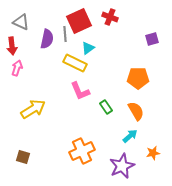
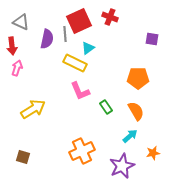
purple square: rotated 24 degrees clockwise
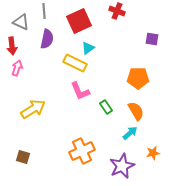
red cross: moved 7 px right, 6 px up
gray line: moved 21 px left, 23 px up
cyan arrow: moved 3 px up
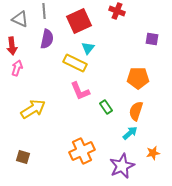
gray triangle: moved 1 px left, 3 px up
cyan triangle: rotated 16 degrees counterclockwise
orange semicircle: rotated 132 degrees counterclockwise
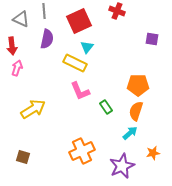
gray triangle: moved 1 px right
cyan triangle: moved 1 px left, 1 px up
orange pentagon: moved 7 px down
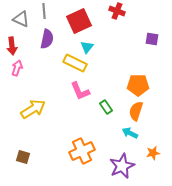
cyan arrow: rotated 112 degrees counterclockwise
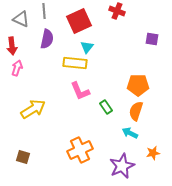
yellow rectangle: rotated 20 degrees counterclockwise
orange cross: moved 2 px left, 1 px up
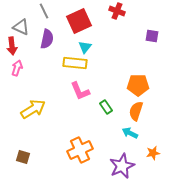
gray line: rotated 21 degrees counterclockwise
gray triangle: moved 8 px down
purple square: moved 3 px up
cyan triangle: moved 2 px left
